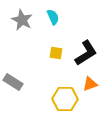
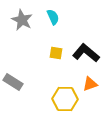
black L-shape: rotated 108 degrees counterclockwise
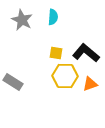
cyan semicircle: rotated 28 degrees clockwise
yellow hexagon: moved 23 px up
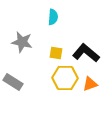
gray star: moved 22 px down; rotated 15 degrees counterclockwise
yellow hexagon: moved 2 px down
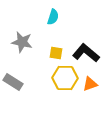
cyan semicircle: rotated 14 degrees clockwise
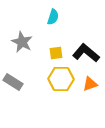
gray star: rotated 15 degrees clockwise
yellow square: rotated 16 degrees counterclockwise
yellow hexagon: moved 4 px left, 1 px down
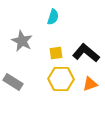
gray star: moved 1 px up
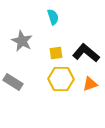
cyan semicircle: rotated 35 degrees counterclockwise
